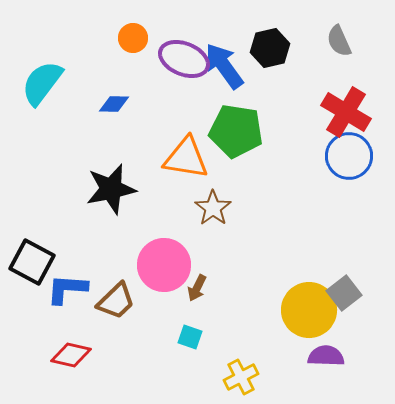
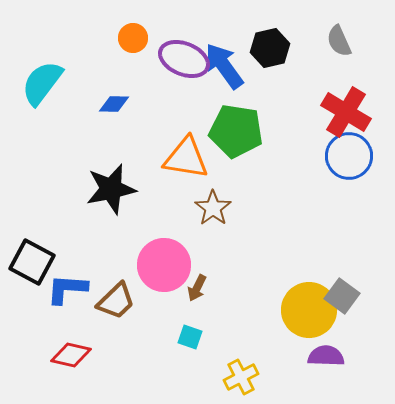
gray square: moved 2 px left, 3 px down; rotated 16 degrees counterclockwise
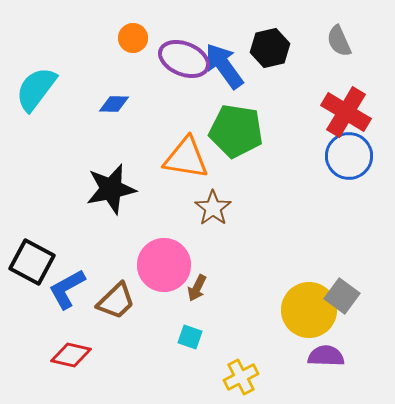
cyan semicircle: moved 6 px left, 6 px down
blue L-shape: rotated 33 degrees counterclockwise
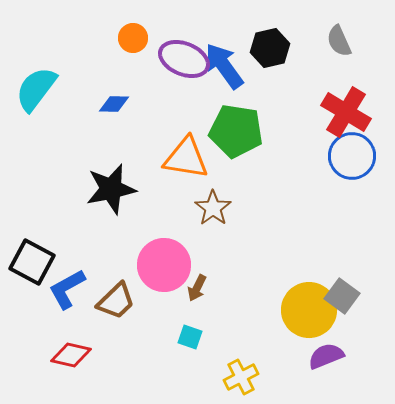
blue circle: moved 3 px right
purple semicircle: rotated 24 degrees counterclockwise
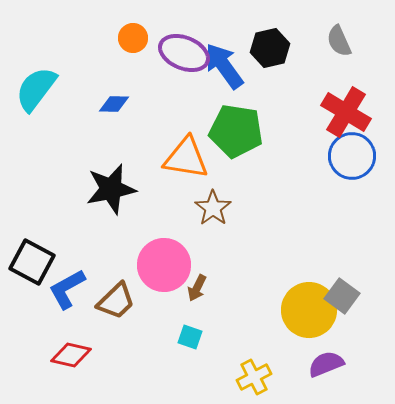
purple ellipse: moved 6 px up
purple semicircle: moved 8 px down
yellow cross: moved 13 px right
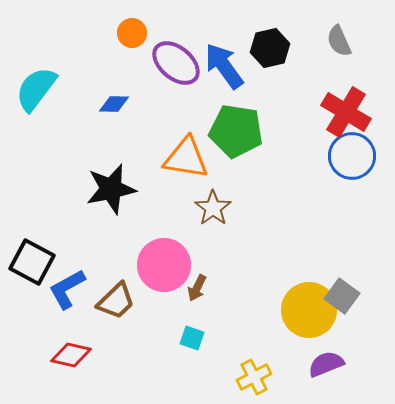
orange circle: moved 1 px left, 5 px up
purple ellipse: moved 8 px left, 10 px down; rotated 18 degrees clockwise
cyan square: moved 2 px right, 1 px down
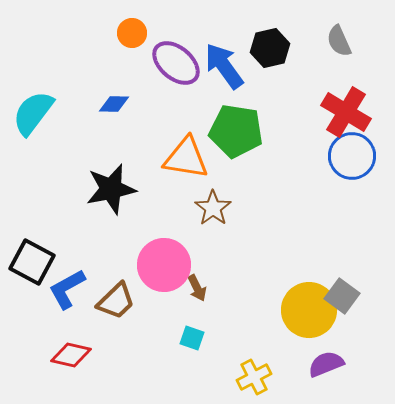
cyan semicircle: moved 3 px left, 24 px down
brown arrow: rotated 52 degrees counterclockwise
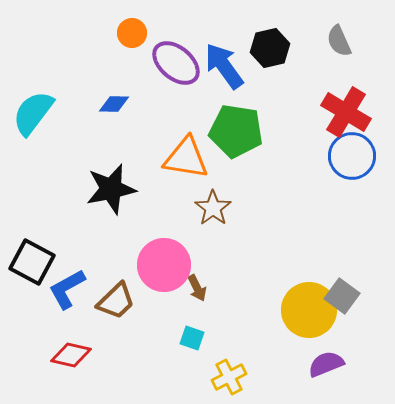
yellow cross: moved 25 px left
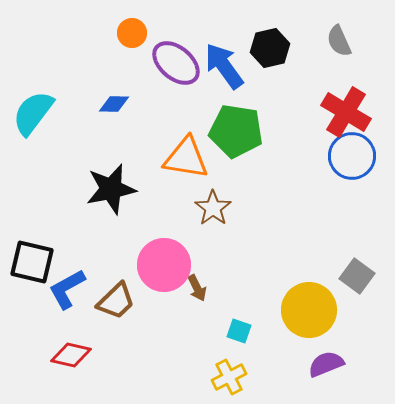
black square: rotated 15 degrees counterclockwise
gray square: moved 15 px right, 20 px up
cyan square: moved 47 px right, 7 px up
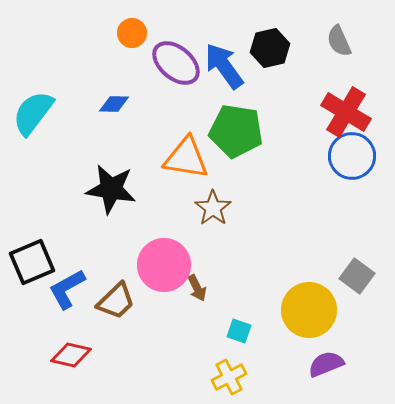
black star: rotated 21 degrees clockwise
black square: rotated 36 degrees counterclockwise
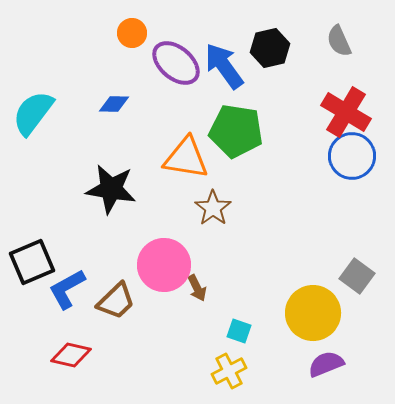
yellow circle: moved 4 px right, 3 px down
yellow cross: moved 6 px up
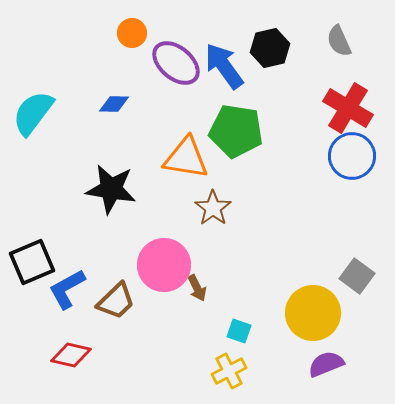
red cross: moved 2 px right, 4 px up
